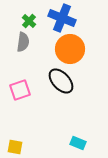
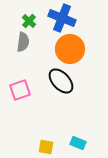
yellow square: moved 31 px right
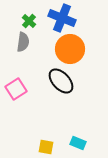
pink square: moved 4 px left, 1 px up; rotated 15 degrees counterclockwise
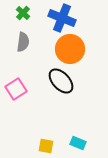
green cross: moved 6 px left, 8 px up
yellow square: moved 1 px up
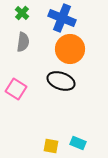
green cross: moved 1 px left
black ellipse: rotated 28 degrees counterclockwise
pink square: rotated 25 degrees counterclockwise
yellow square: moved 5 px right
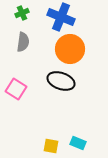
green cross: rotated 24 degrees clockwise
blue cross: moved 1 px left, 1 px up
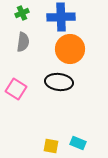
blue cross: rotated 24 degrees counterclockwise
black ellipse: moved 2 px left, 1 px down; rotated 12 degrees counterclockwise
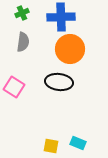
pink square: moved 2 px left, 2 px up
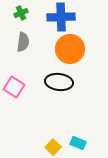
green cross: moved 1 px left
yellow square: moved 2 px right, 1 px down; rotated 35 degrees clockwise
